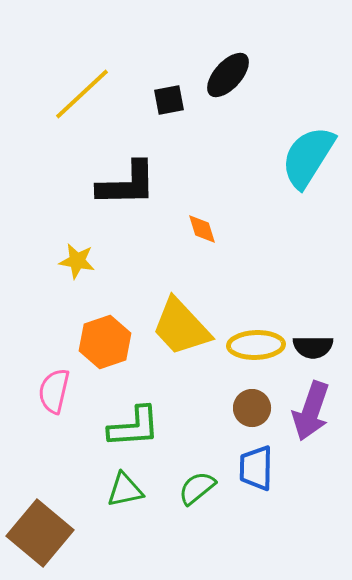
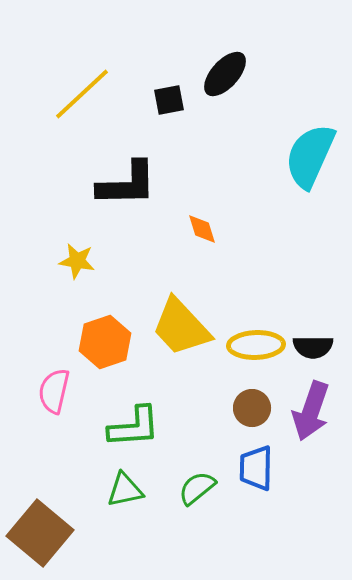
black ellipse: moved 3 px left, 1 px up
cyan semicircle: moved 2 px right, 1 px up; rotated 8 degrees counterclockwise
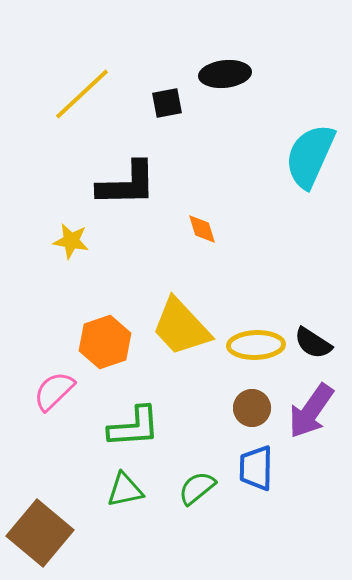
black ellipse: rotated 42 degrees clockwise
black square: moved 2 px left, 3 px down
yellow star: moved 6 px left, 20 px up
black semicircle: moved 4 px up; rotated 33 degrees clockwise
pink semicircle: rotated 33 degrees clockwise
purple arrow: rotated 16 degrees clockwise
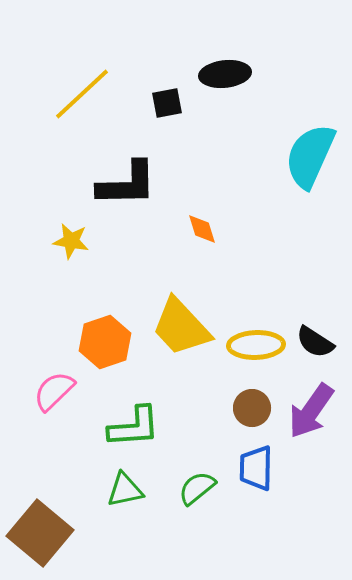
black semicircle: moved 2 px right, 1 px up
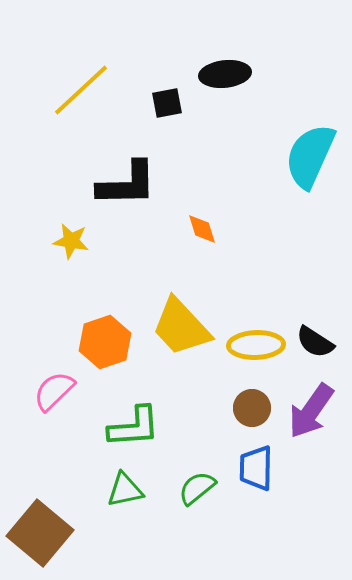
yellow line: moved 1 px left, 4 px up
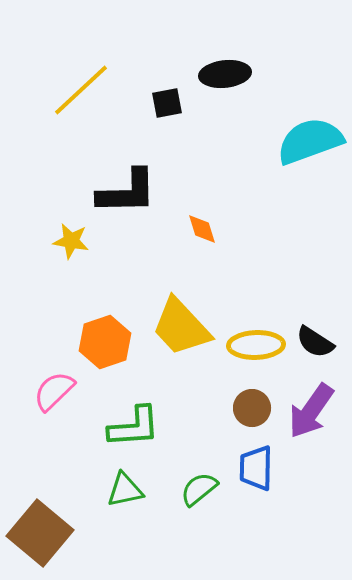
cyan semicircle: moved 15 px up; rotated 46 degrees clockwise
black L-shape: moved 8 px down
green semicircle: moved 2 px right, 1 px down
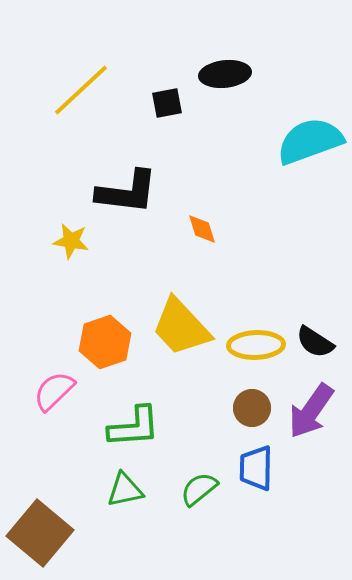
black L-shape: rotated 8 degrees clockwise
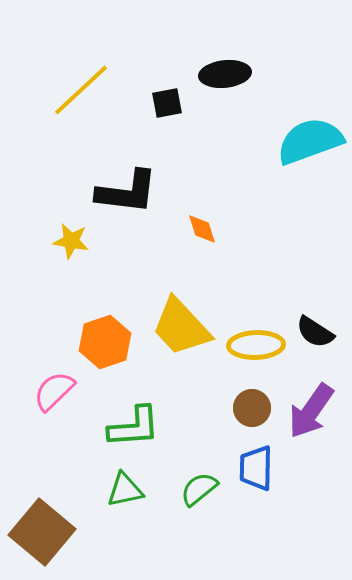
black semicircle: moved 10 px up
brown square: moved 2 px right, 1 px up
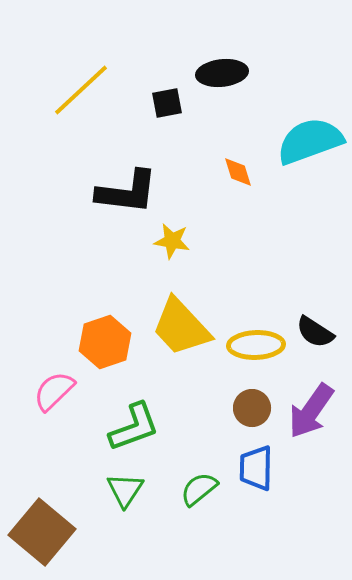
black ellipse: moved 3 px left, 1 px up
orange diamond: moved 36 px right, 57 px up
yellow star: moved 101 px right
green L-shape: rotated 16 degrees counterclockwise
green triangle: rotated 45 degrees counterclockwise
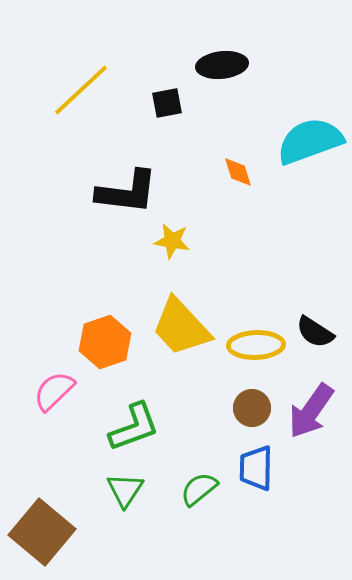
black ellipse: moved 8 px up
